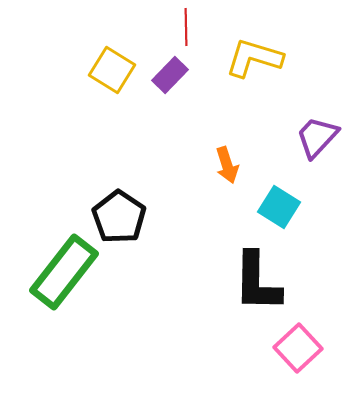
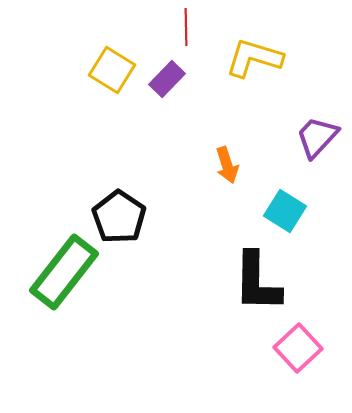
purple rectangle: moved 3 px left, 4 px down
cyan square: moved 6 px right, 4 px down
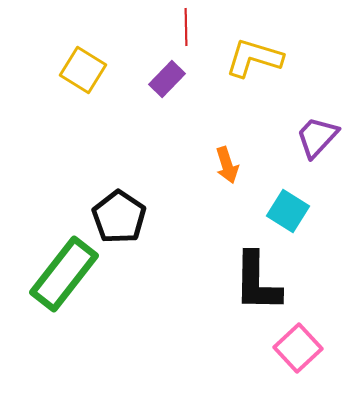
yellow square: moved 29 px left
cyan square: moved 3 px right
green rectangle: moved 2 px down
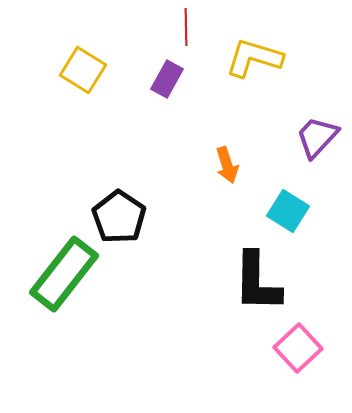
purple rectangle: rotated 15 degrees counterclockwise
